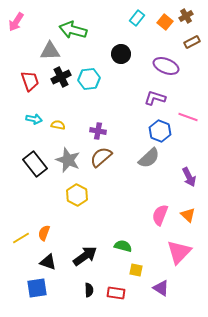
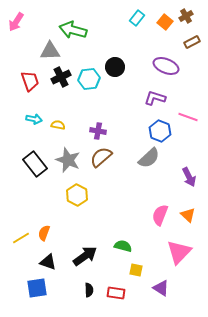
black circle: moved 6 px left, 13 px down
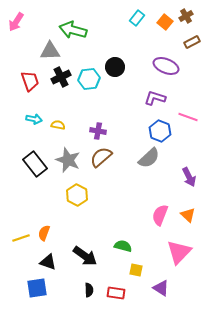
yellow line: rotated 12 degrees clockwise
black arrow: rotated 70 degrees clockwise
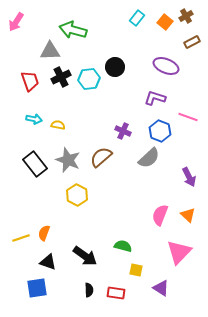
purple cross: moved 25 px right; rotated 14 degrees clockwise
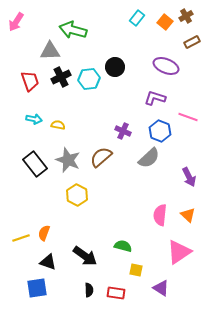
pink semicircle: rotated 15 degrees counterclockwise
pink triangle: rotated 12 degrees clockwise
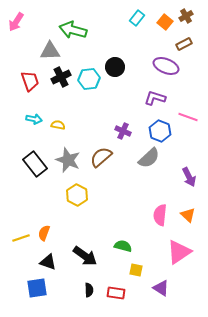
brown rectangle: moved 8 px left, 2 px down
